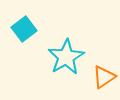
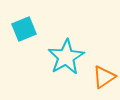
cyan square: rotated 15 degrees clockwise
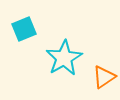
cyan star: moved 2 px left, 1 px down
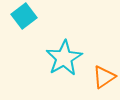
cyan square: moved 13 px up; rotated 15 degrees counterclockwise
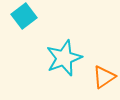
cyan star: rotated 9 degrees clockwise
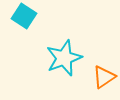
cyan square: rotated 20 degrees counterclockwise
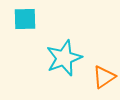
cyan square: moved 1 px right, 3 px down; rotated 35 degrees counterclockwise
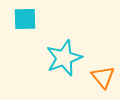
orange triangle: moved 1 px left; rotated 35 degrees counterclockwise
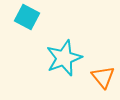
cyan square: moved 2 px right, 2 px up; rotated 30 degrees clockwise
